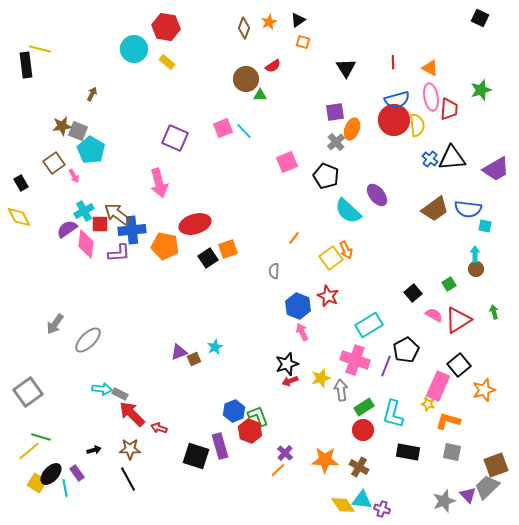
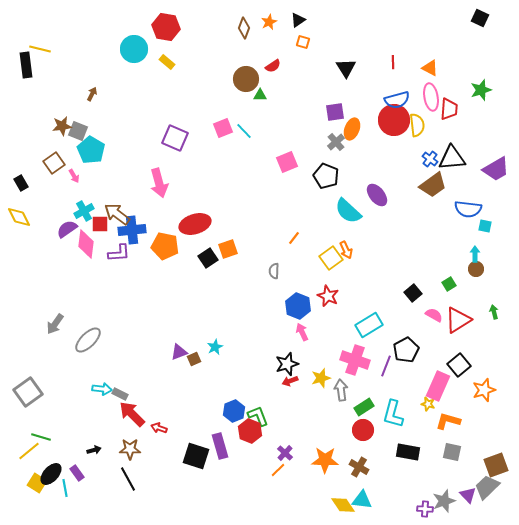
brown trapezoid at (435, 209): moved 2 px left, 24 px up
purple cross at (382, 509): moved 43 px right; rotated 14 degrees counterclockwise
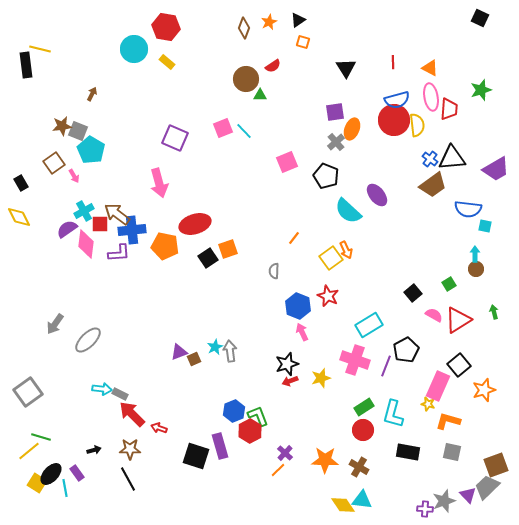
gray arrow at (341, 390): moved 111 px left, 39 px up
red hexagon at (250, 431): rotated 10 degrees clockwise
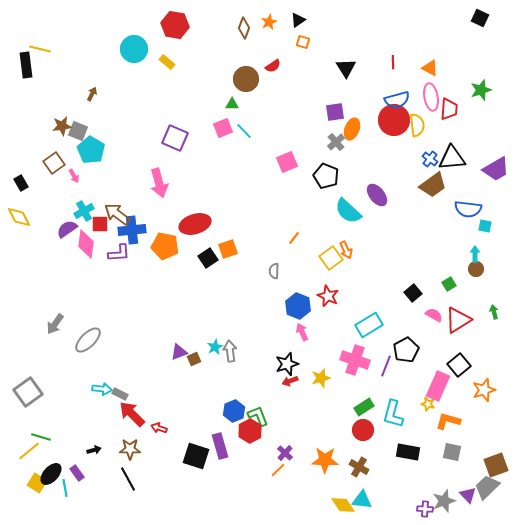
red hexagon at (166, 27): moved 9 px right, 2 px up
green triangle at (260, 95): moved 28 px left, 9 px down
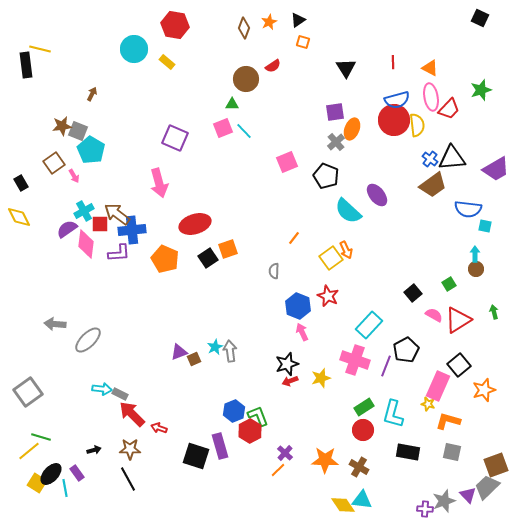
red trapezoid at (449, 109): rotated 40 degrees clockwise
orange pentagon at (165, 246): moved 13 px down; rotated 12 degrees clockwise
gray arrow at (55, 324): rotated 60 degrees clockwise
cyan rectangle at (369, 325): rotated 16 degrees counterclockwise
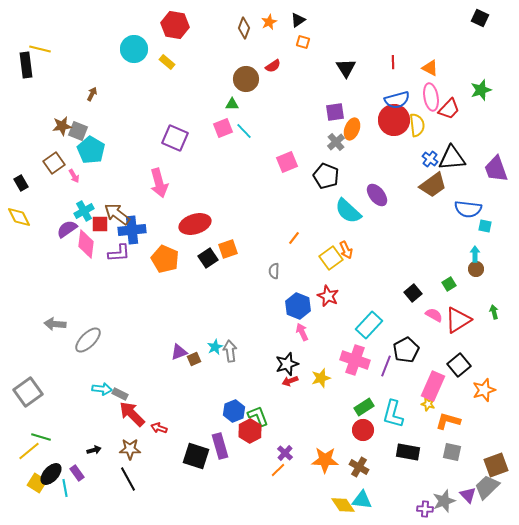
purple trapezoid at (496, 169): rotated 100 degrees clockwise
pink rectangle at (438, 386): moved 5 px left
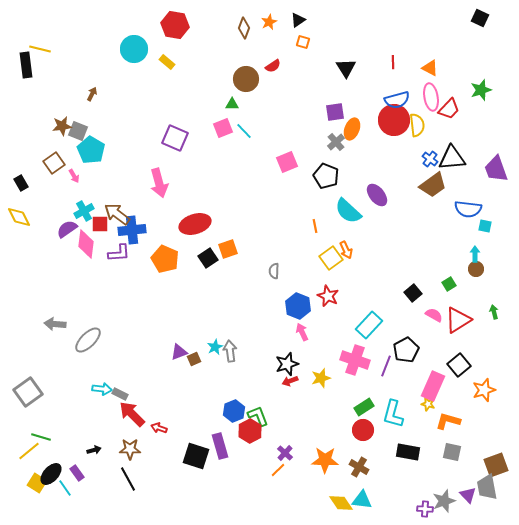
orange line at (294, 238): moved 21 px right, 12 px up; rotated 48 degrees counterclockwise
gray trapezoid at (487, 487): rotated 56 degrees counterclockwise
cyan line at (65, 488): rotated 24 degrees counterclockwise
yellow diamond at (343, 505): moved 2 px left, 2 px up
